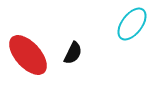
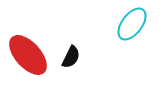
black semicircle: moved 2 px left, 4 px down
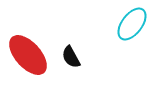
black semicircle: rotated 125 degrees clockwise
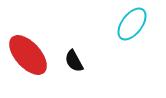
black semicircle: moved 3 px right, 4 px down
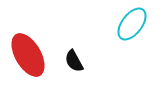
red ellipse: rotated 12 degrees clockwise
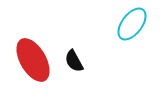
red ellipse: moved 5 px right, 5 px down
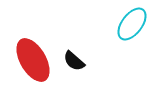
black semicircle: rotated 20 degrees counterclockwise
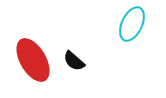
cyan ellipse: rotated 12 degrees counterclockwise
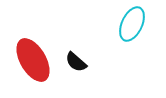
black semicircle: moved 2 px right, 1 px down
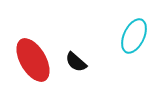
cyan ellipse: moved 2 px right, 12 px down
